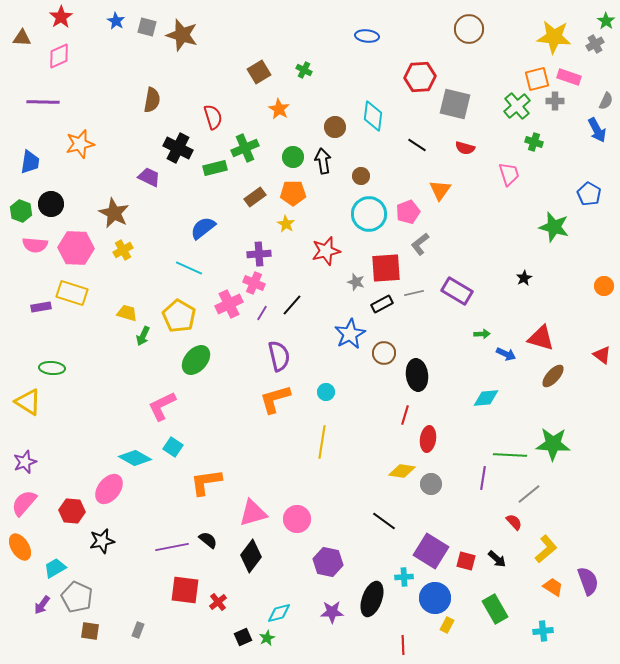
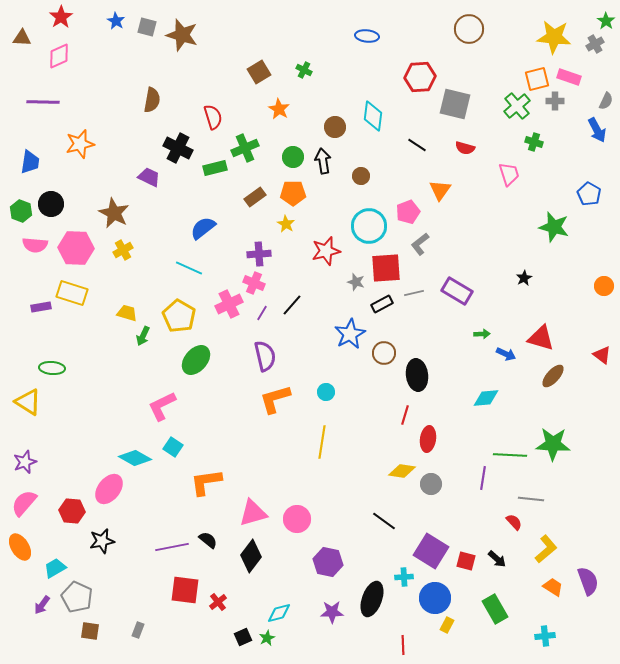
cyan circle at (369, 214): moved 12 px down
purple semicircle at (279, 356): moved 14 px left
gray line at (529, 494): moved 2 px right, 5 px down; rotated 45 degrees clockwise
cyan cross at (543, 631): moved 2 px right, 5 px down
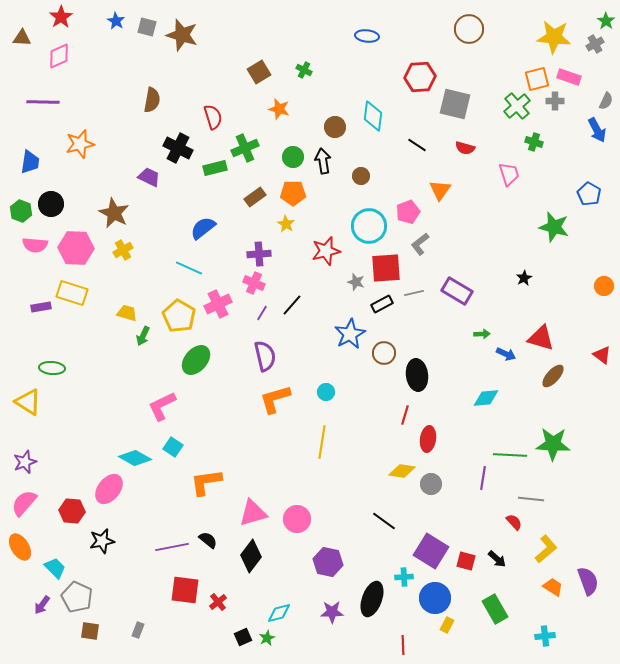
orange star at (279, 109): rotated 15 degrees counterclockwise
pink cross at (229, 304): moved 11 px left
cyan trapezoid at (55, 568): rotated 75 degrees clockwise
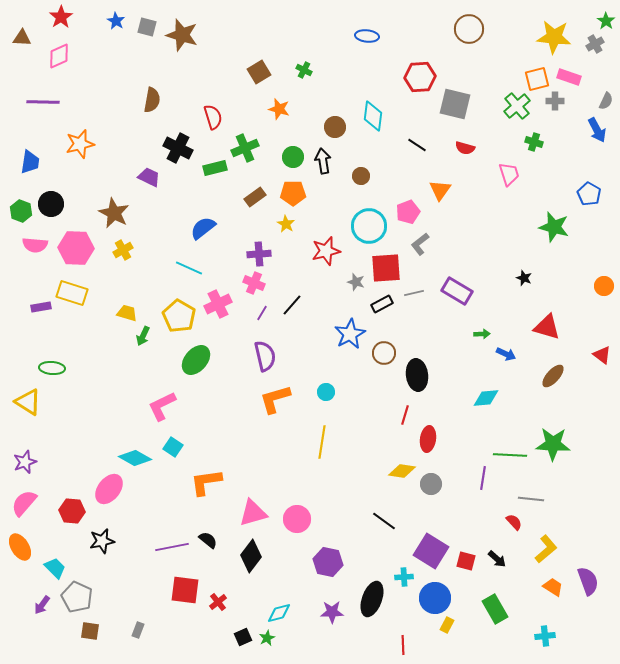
black star at (524, 278): rotated 21 degrees counterclockwise
red triangle at (541, 338): moved 6 px right, 11 px up
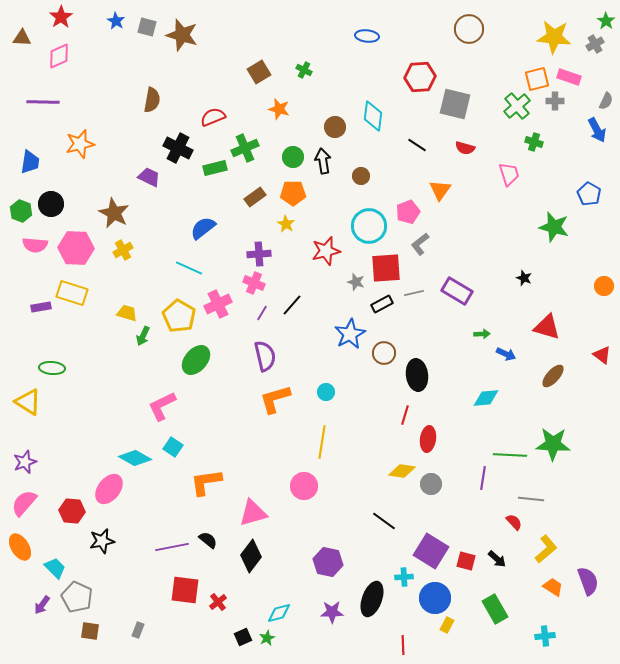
red semicircle at (213, 117): rotated 95 degrees counterclockwise
pink circle at (297, 519): moved 7 px right, 33 px up
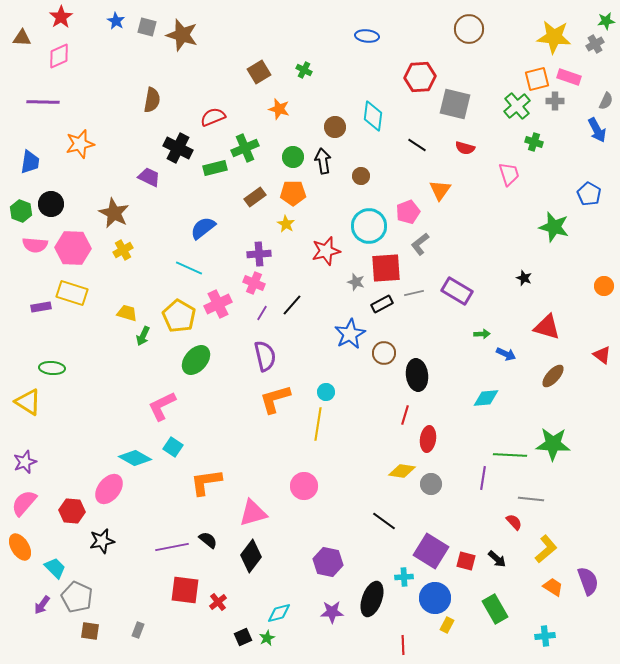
green star at (606, 21): rotated 30 degrees clockwise
pink hexagon at (76, 248): moved 3 px left
yellow line at (322, 442): moved 4 px left, 18 px up
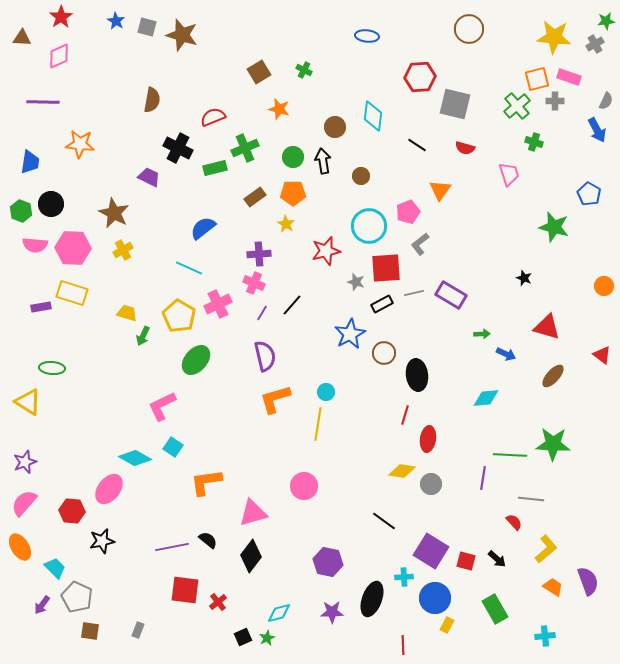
orange star at (80, 144): rotated 20 degrees clockwise
purple rectangle at (457, 291): moved 6 px left, 4 px down
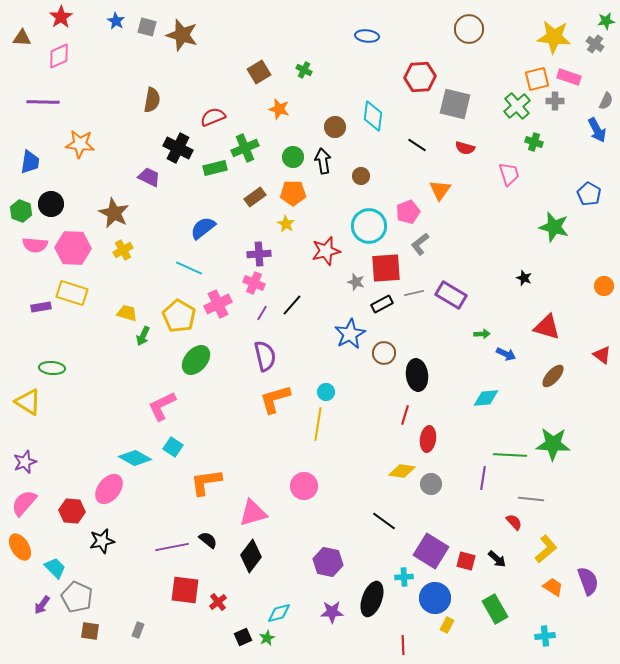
gray cross at (595, 44): rotated 24 degrees counterclockwise
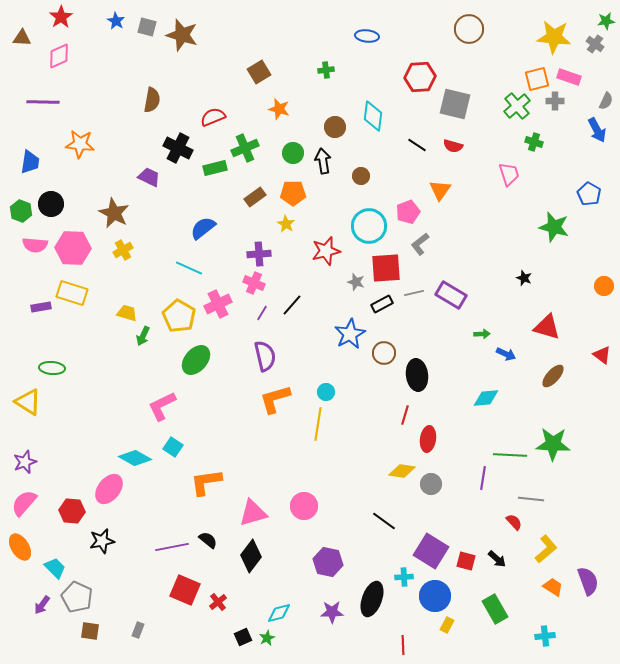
green cross at (304, 70): moved 22 px right; rotated 35 degrees counterclockwise
red semicircle at (465, 148): moved 12 px left, 2 px up
green circle at (293, 157): moved 4 px up
pink circle at (304, 486): moved 20 px down
red square at (185, 590): rotated 16 degrees clockwise
blue circle at (435, 598): moved 2 px up
